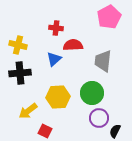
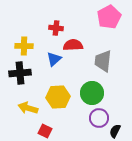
yellow cross: moved 6 px right, 1 px down; rotated 12 degrees counterclockwise
yellow arrow: moved 3 px up; rotated 54 degrees clockwise
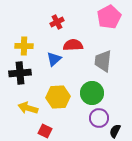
red cross: moved 1 px right, 6 px up; rotated 32 degrees counterclockwise
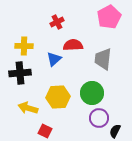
gray trapezoid: moved 2 px up
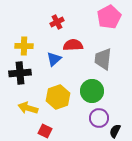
green circle: moved 2 px up
yellow hexagon: rotated 15 degrees counterclockwise
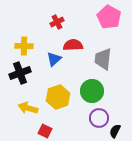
pink pentagon: rotated 15 degrees counterclockwise
black cross: rotated 15 degrees counterclockwise
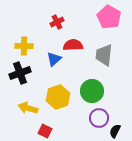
gray trapezoid: moved 1 px right, 4 px up
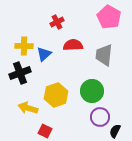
blue triangle: moved 10 px left, 5 px up
yellow hexagon: moved 2 px left, 2 px up
purple circle: moved 1 px right, 1 px up
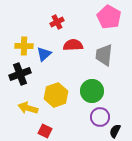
black cross: moved 1 px down
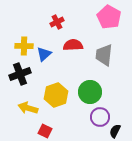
green circle: moved 2 px left, 1 px down
